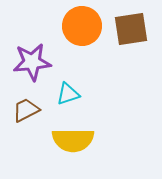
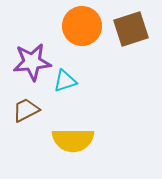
brown square: rotated 9 degrees counterclockwise
cyan triangle: moved 3 px left, 13 px up
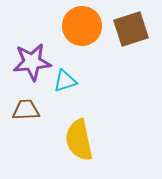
brown trapezoid: rotated 24 degrees clockwise
yellow semicircle: moved 6 px right; rotated 78 degrees clockwise
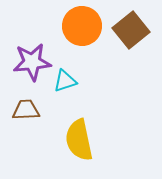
brown square: moved 1 px down; rotated 21 degrees counterclockwise
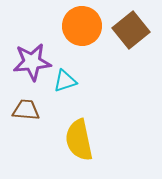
brown trapezoid: rotated 8 degrees clockwise
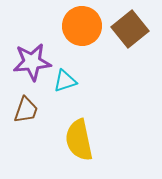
brown square: moved 1 px left, 1 px up
brown trapezoid: rotated 104 degrees clockwise
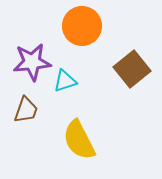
brown square: moved 2 px right, 40 px down
yellow semicircle: rotated 15 degrees counterclockwise
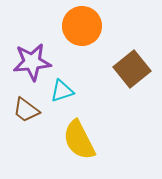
cyan triangle: moved 3 px left, 10 px down
brown trapezoid: rotated 108 degrees clockwise
